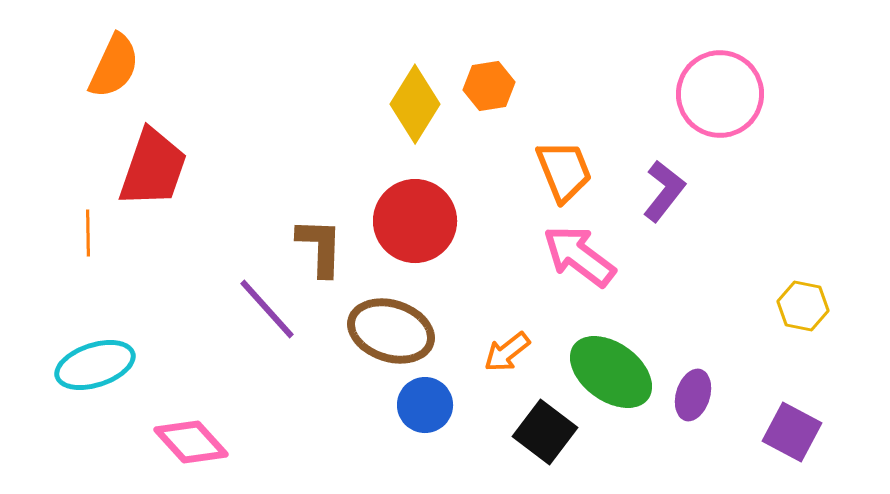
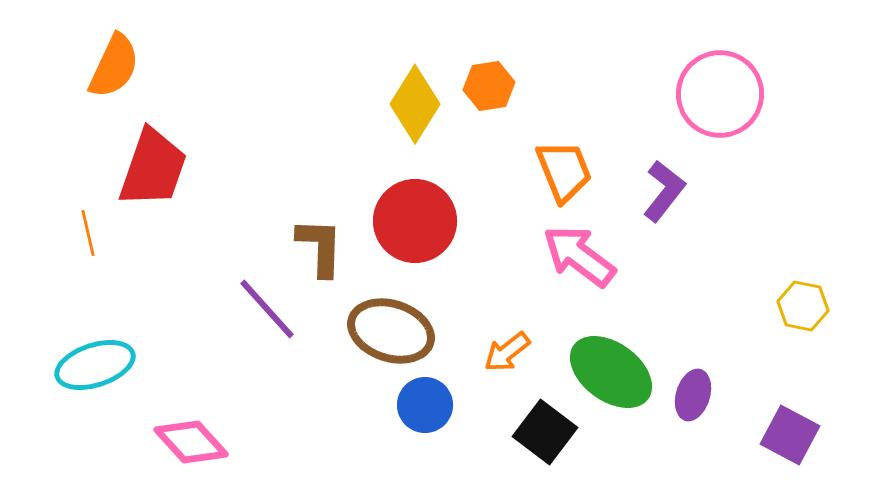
orange line: rotated 12 degrees counterclockwise
purple square: moved 2 px left, 3 px down
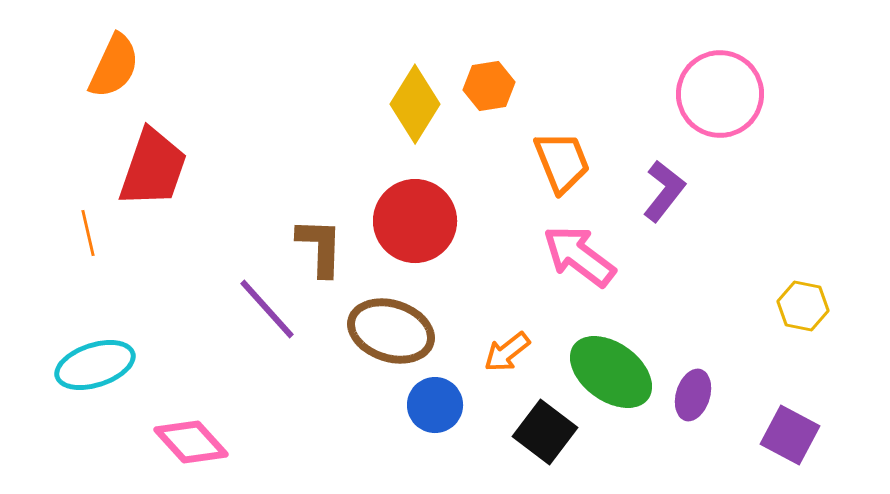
orange trapezoid: moved 2 px left, 9 px up
blue circle: moved 10 px right
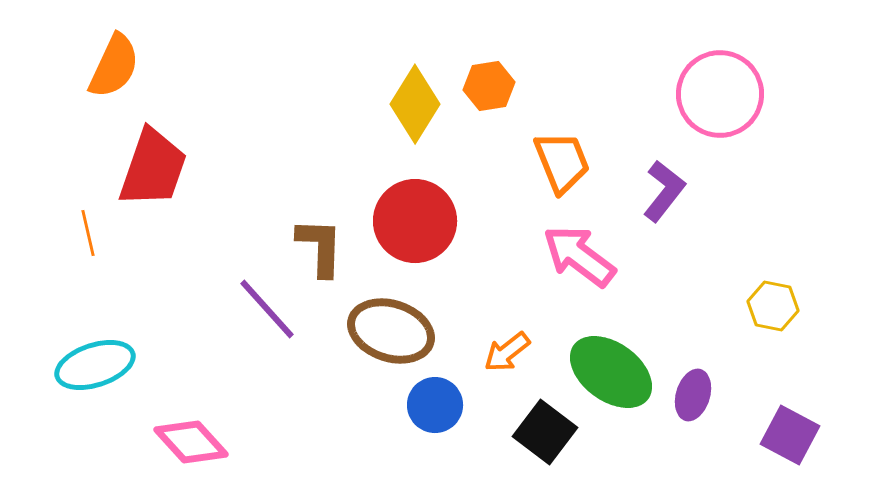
yellow hexagon: moved 30 px left
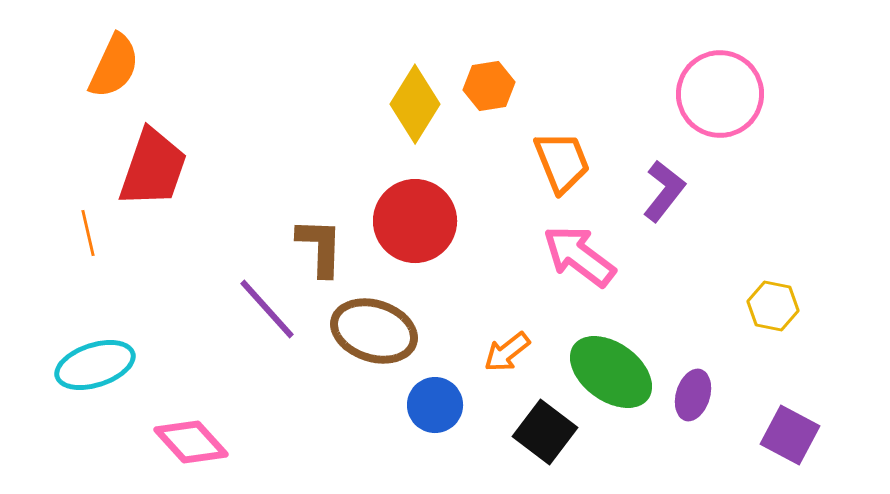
brown ellipse: moved 17 px left
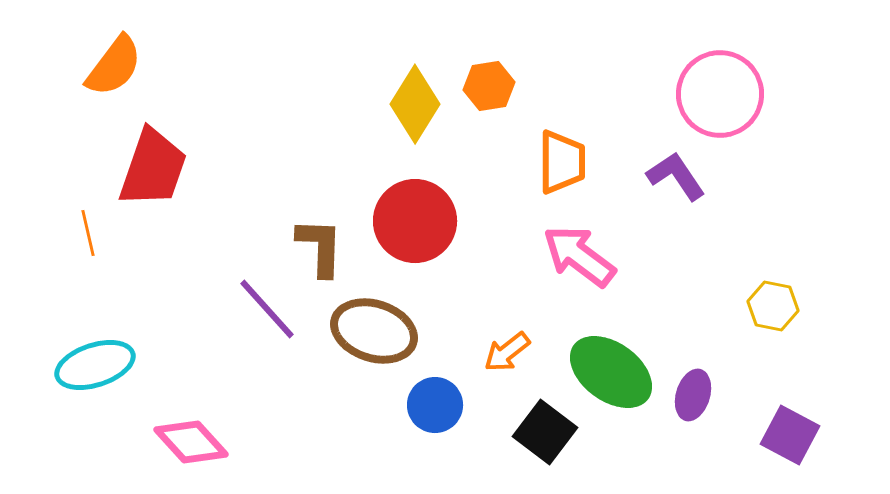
orange semicircle: rotated 12 degrees clockwise
orange trapezoid: rotated 22 degrees clockwise
purple L-shape: moved 12 px right, 15 px up; rotated 72 degrees counterclockwise
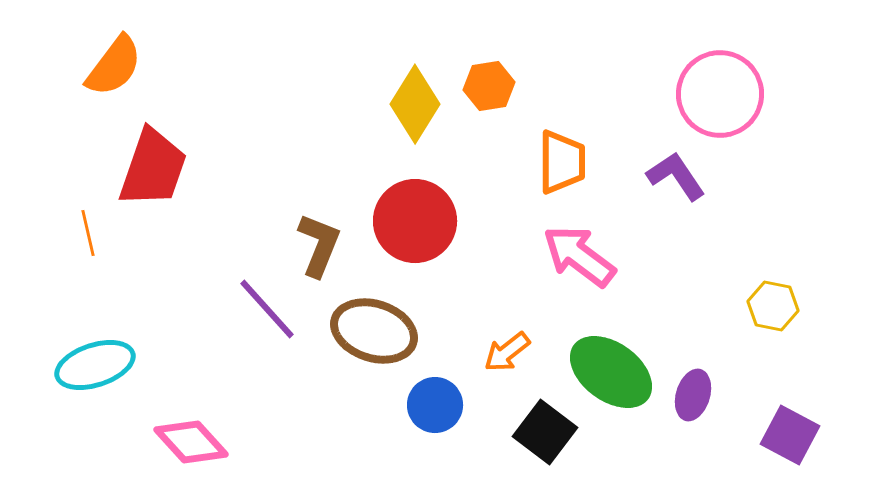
brown L-shape: moved 1 px left, 2 px up; rotated 20 degrees clockwise
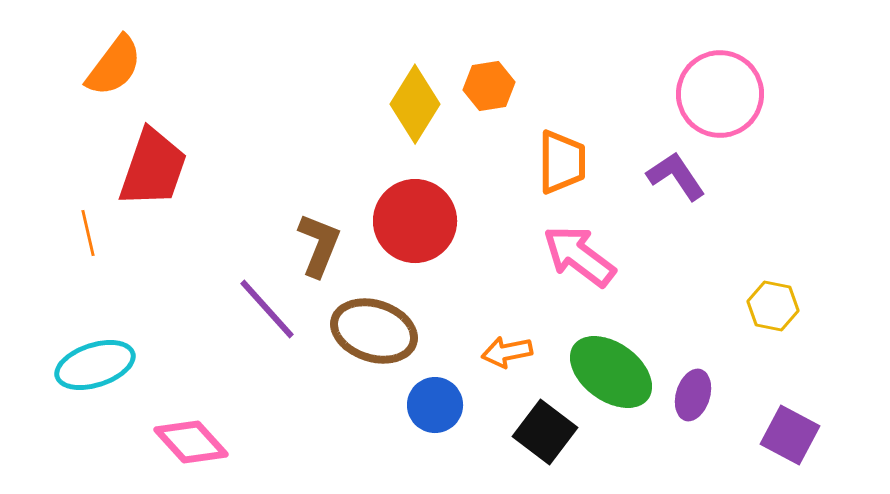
orange arrow: rotated 27 degrees clockwise
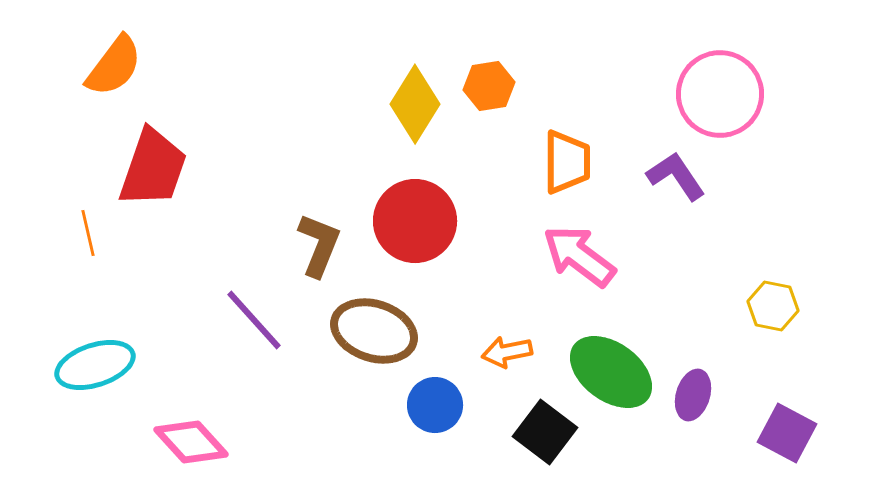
orange trapezoid: moved 5 px right
purple line: moved 13 px left, 11 px down
purple square: moved 3 px left, 2 px up
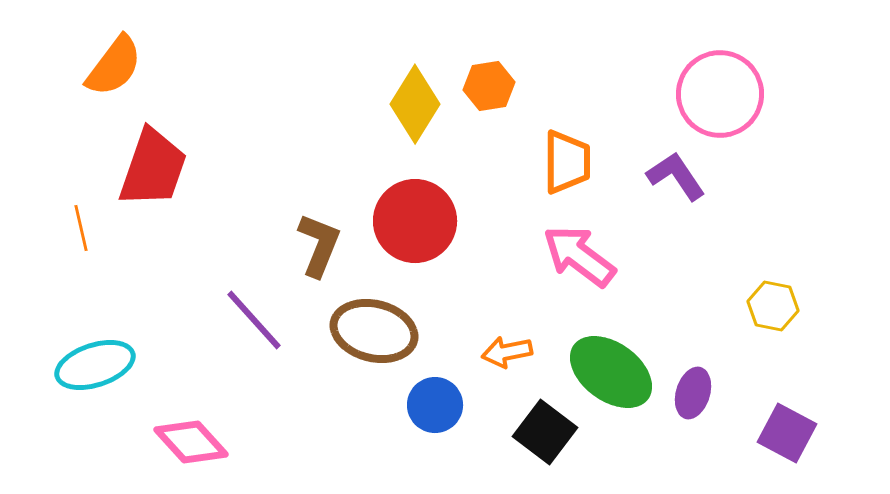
orange line: moved 7 px left, 5 px up
brown ellipse: rotated 4 degrees counterclockwise
purple ellipse: moved 2 px up
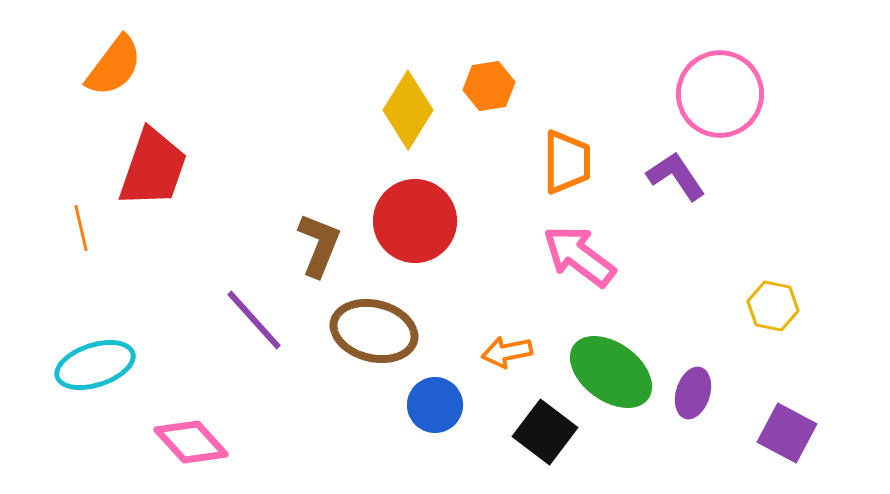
yellow diamond: moved 7 px left, 6 px down
